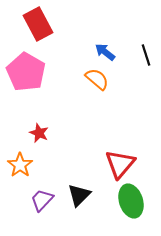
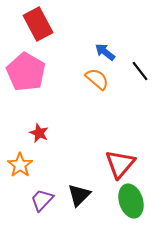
black line: moved 6 px left, 16 px down; rotated 20 degrees counterclockwise
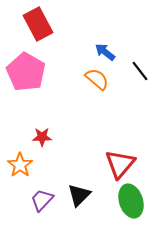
red star: moved 3 px right, 4 px down; rotated 24 degrees counterclockwise
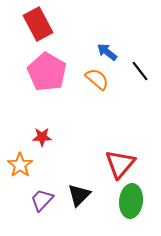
blue arrow: moved 2 px right
pink pentagon: moved 21 px right
green ellipse: rotated 24 degrees clockwise
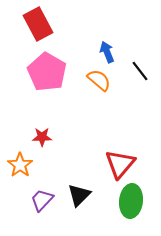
blue arrow: rotated 30 degrees clockwise
orange semicircle: moved 2 px right, 1 px down
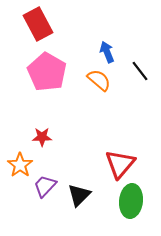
purple trapezoid: moved 3 px right, 14 px up
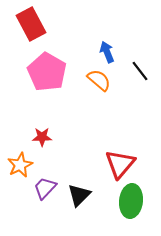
red rectangle: moved 7 px left
orange star: rotated 10 degrees clockwise
purple trapezoid: moved 2 px down
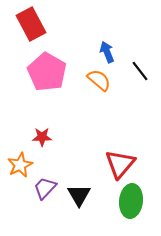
black triangle: rotated 15 degrees counterclockwise
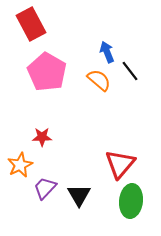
black line: moved 10 px left
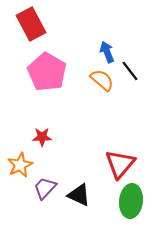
orange semicircle: moved 3 px right
black triangle: rotated 35 degrees counterclockwise
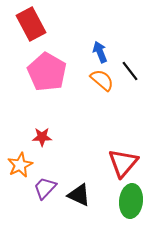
blue arrow: moved 7 px left
red triangle: moved 3 px right, 1 px up
